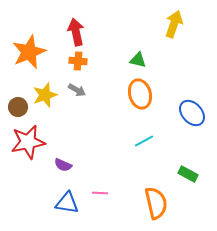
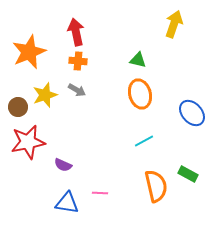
orange semicircle: moved 17 px up
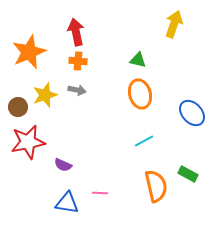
gray arrow: rotated 18 degrees counterclockwise
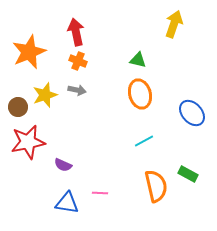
orange cross: rotated 18 degrees clockwise
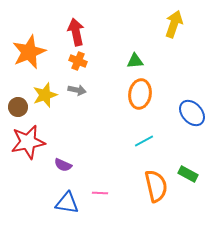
green triangle: moved 3 px left, 1 px down; rotated 18 degrees counterclockwise
orange ellipse: rotated 24 degrees clockwise
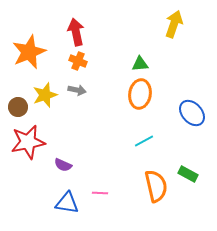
green triangle: moved 5 px right, 3 px down
